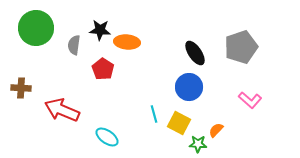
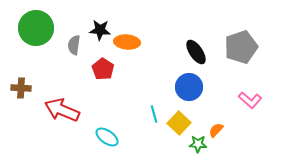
black ellipse: moved 1 px right, 1 px up
yellow square: rotated 15 degrees clockwise
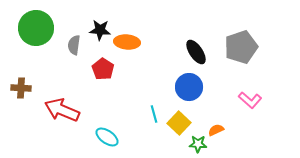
orange semicircle: rotated 21 degrees clockwise
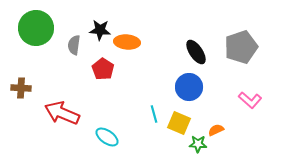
red arrow: moved 3 px down
yellow square: rotated 20 degrees counterclockwise
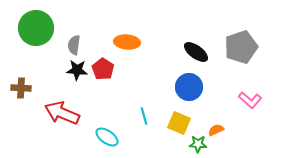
black star: moved 23 px left, 40 px down
black ellipse: rotated 20 degrees counterclockwise
cyan line: moved 10 px left, 2 px down
